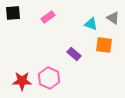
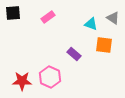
pink hexagon: moved 1 px right, 1 px up
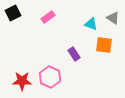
black square: rotated 21 degrees counterclockwise
purple rectangle: rotated 16 degrees clockwise
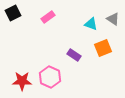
gray triangle: moved 1 px down
orange square: moved 1 px left, 3 px down; rotated 30 degrees counterclockwise
purple rectangle: moved 1 px down; rotated 24 degrees counterclockwise
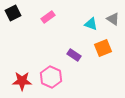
pink hexagon: moved 1 px right
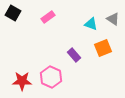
black square: rotated 35 degrees counterclockwise
purple rectangle: rotated 16 degrees clockwise
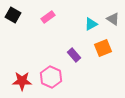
black square: moved 2 px down
cyan triangle: rotated 48 degrees counterclockwise
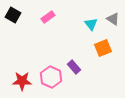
cyan triangle: rotated 40 degrees counterclockwise
purple rectangle: moved 12 px down
